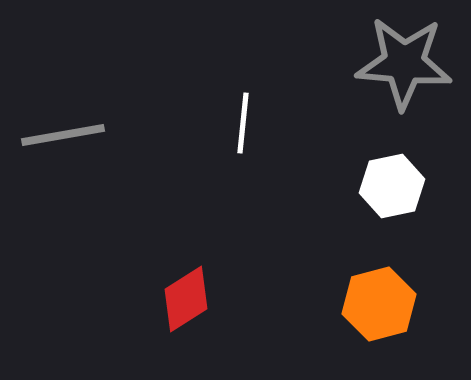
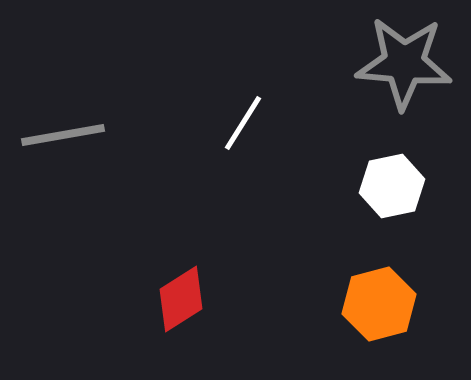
white line: rotated 26 degrees clockwise
red diamond: moved 5 px left
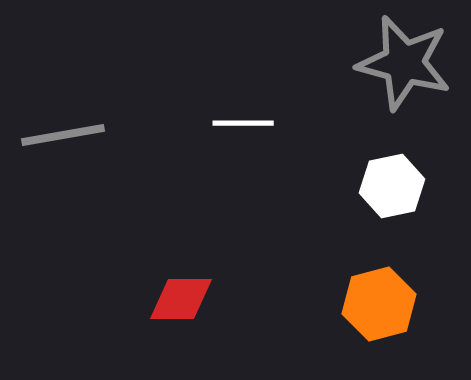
gray star: rotated 10 degrees clockwise
white line: rotated 58 degrees clockwise
red diamond: rotated 32 degrees clockwise
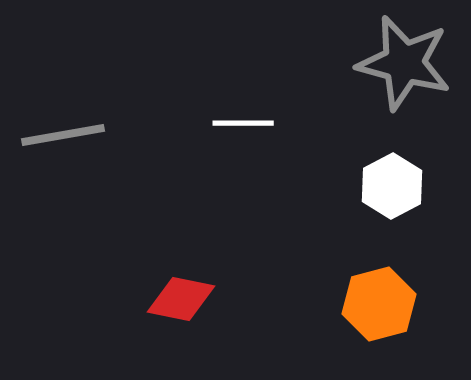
white hexagon: rotated 16 degrees counterclockwise
red diamond: rotated 12 degrees clockwise
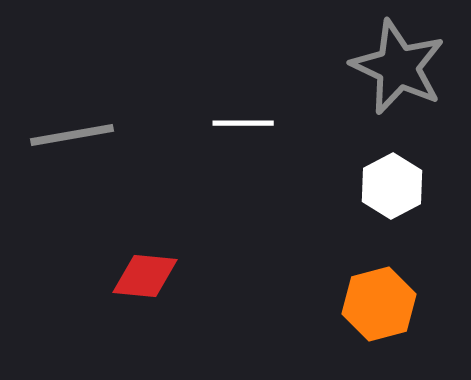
gray star: moved 6 px left, 4 px down; rotated 10 degrees clockwise
gray line: moved 9 px right
red diamond: moved 36 px left, 23 px up; rotated 6 degrees counterclockwise
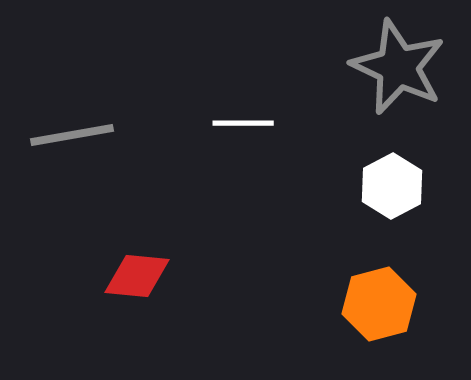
red diamond: moved 8 px left
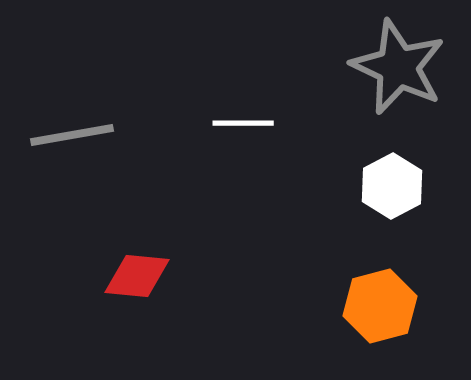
orange hexagon: moved 1 px right, 2 px down
